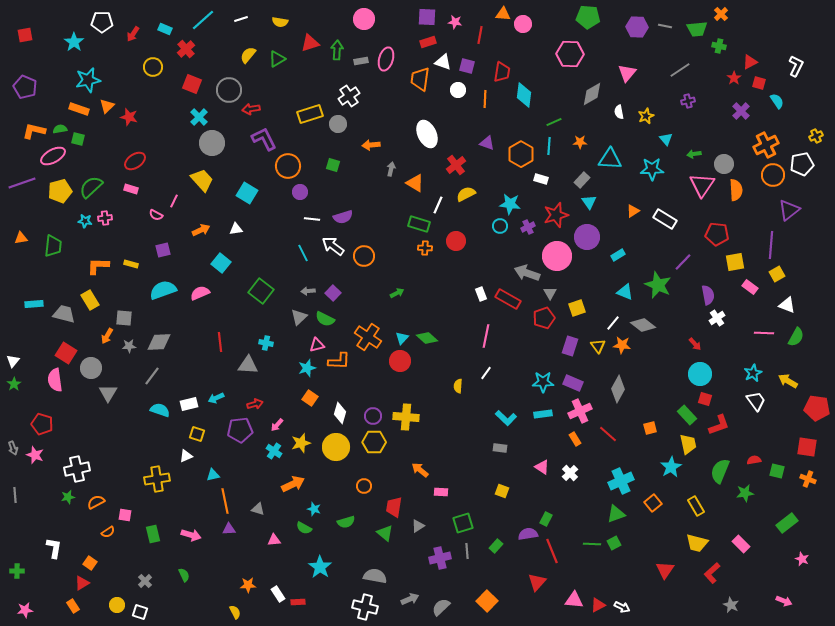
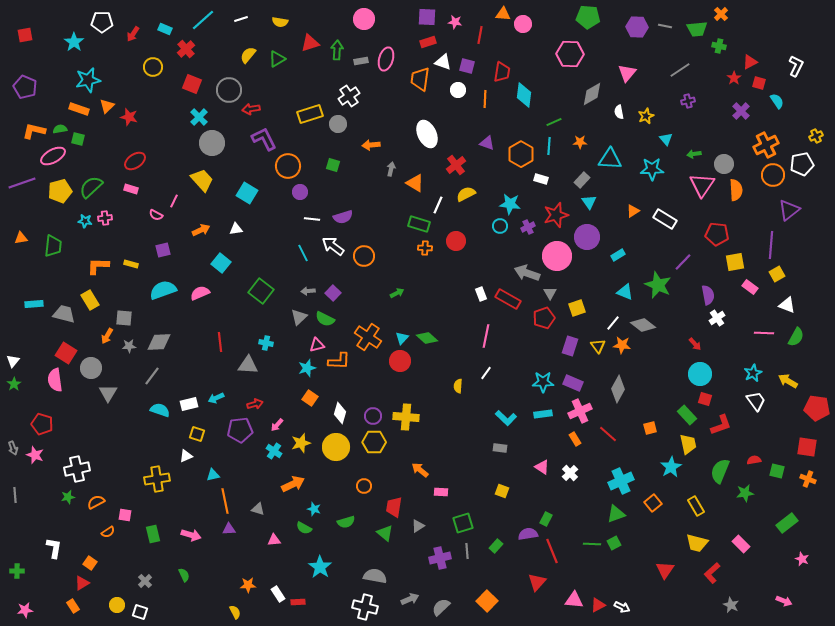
red L-shape at (719, 425): moved 2 px right
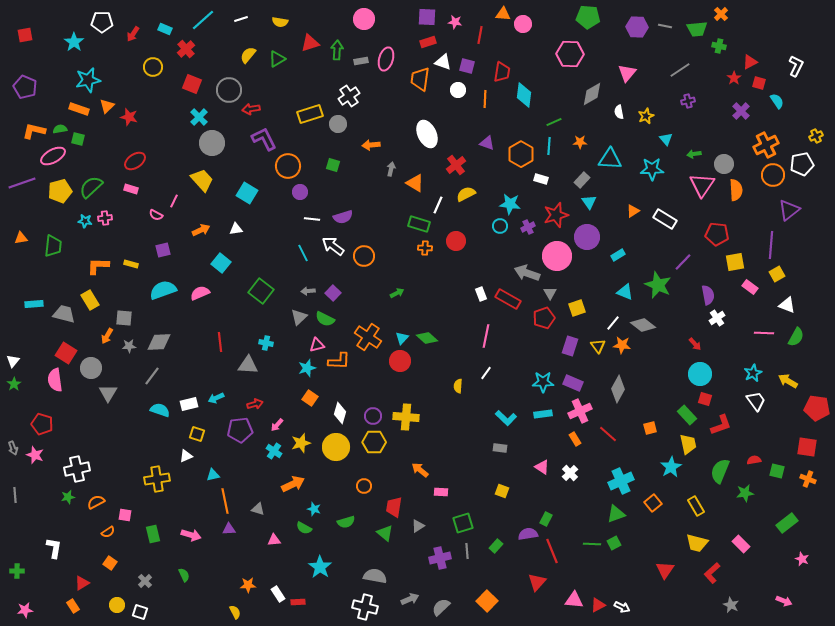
orange square at (90, 563): moved 20 px right
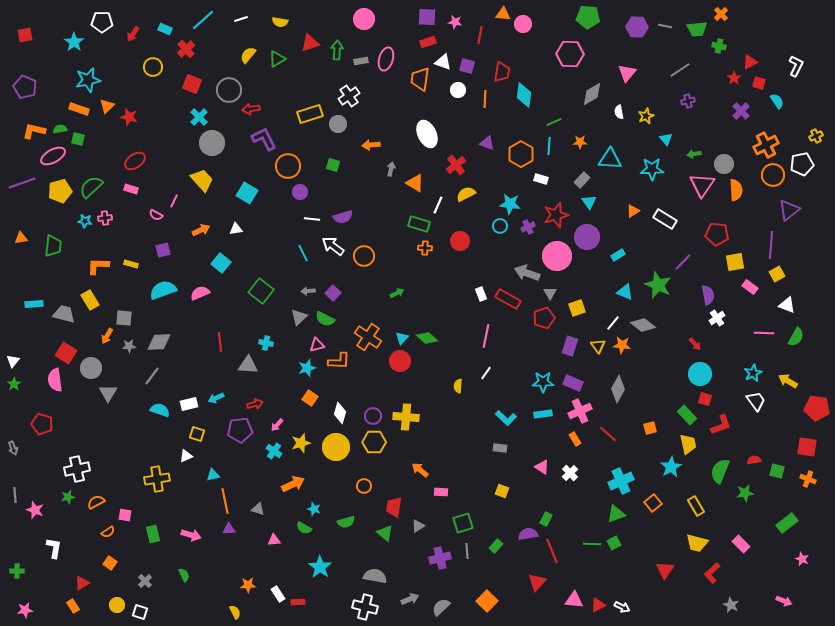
red circle at (456, 241): moved 4 px right
pink star at (35, 455): moved 55 px down
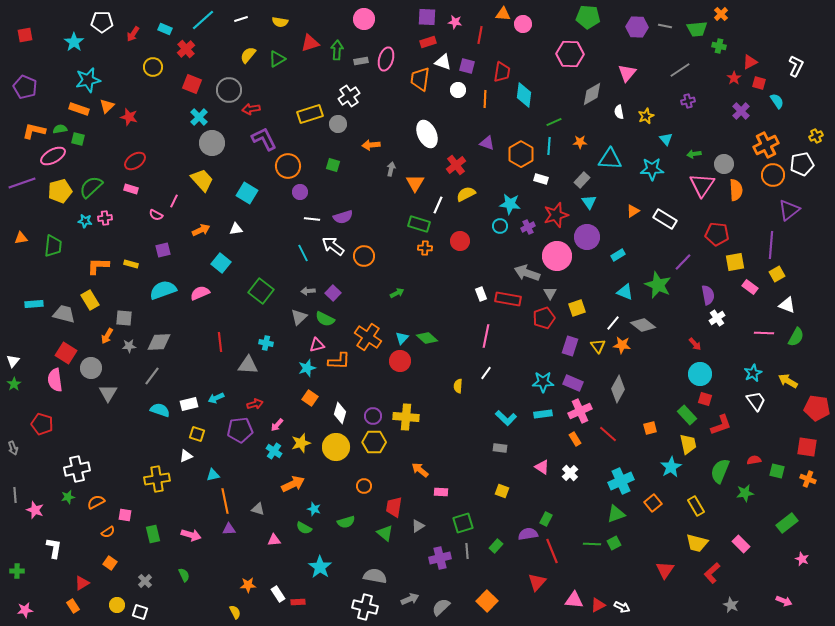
orange triangle at (415, 183): rotated 30 degrees clockwise
red rectangle at (508, 299): rotated 20 degrees counterclockwise
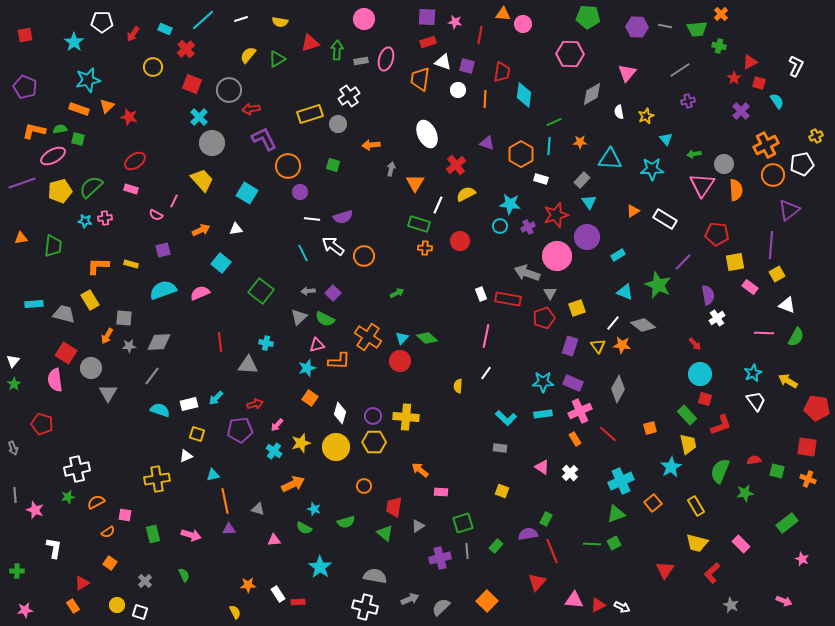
cyan arrow at (216, 398): rotated 21 degrees counterclockwise
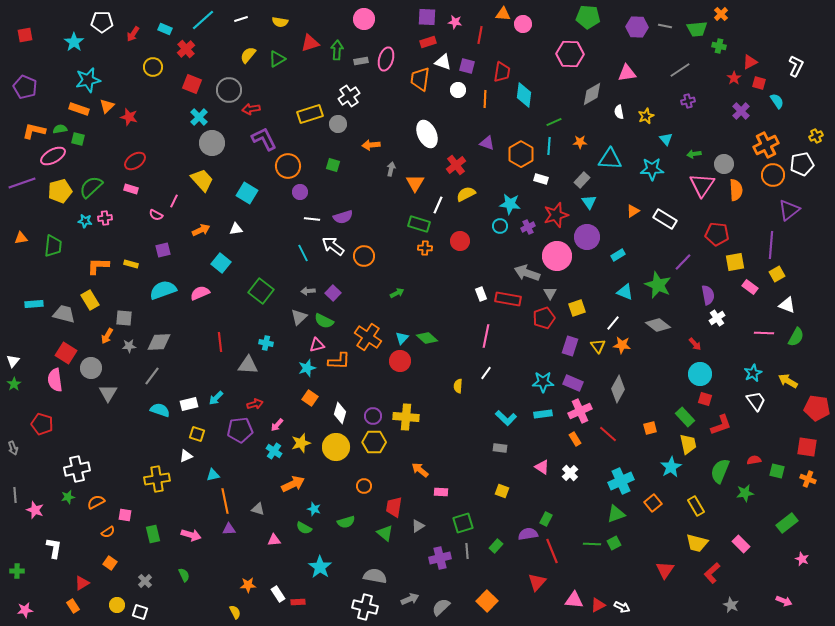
pink triangle at (627, 73): rotated 42 degrees clockwise
green semicircle at (325, 319): moved 1 px left, 2 px down
gray diamond at (643, 325): moved 15 px right
green rectangle at (687, 415): moved 2 px left, 2 px down
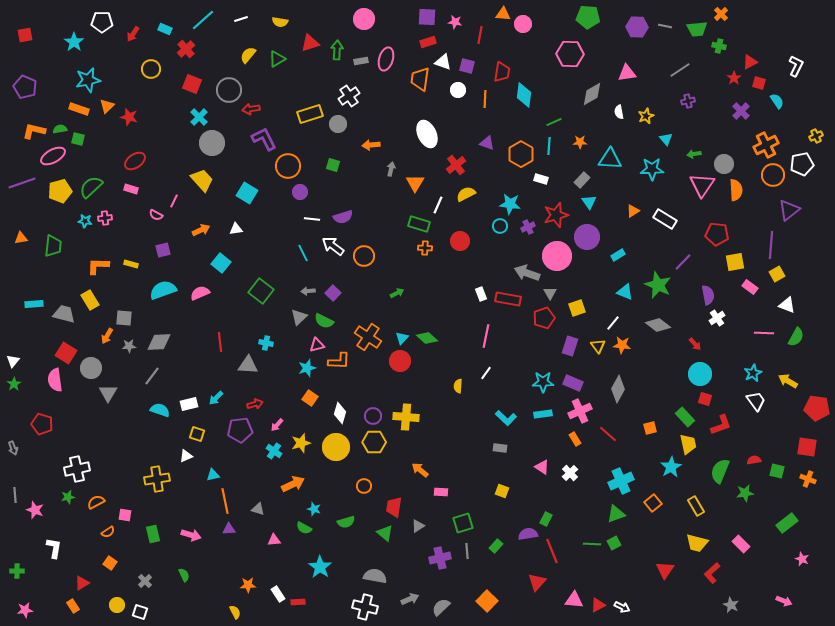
yellow circle at (153, 67): moved 2 px left, 2 px down
